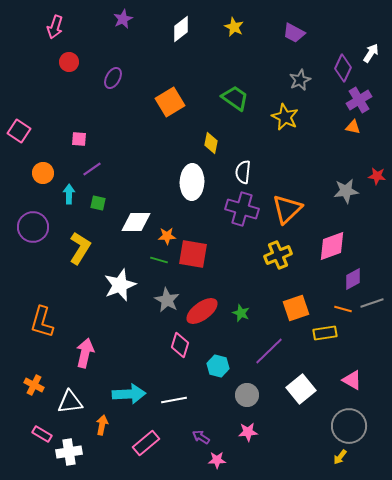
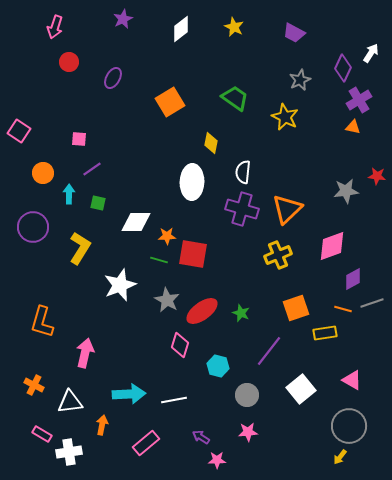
purple line at (269, 351): rotated 8 degrees counterclockwise
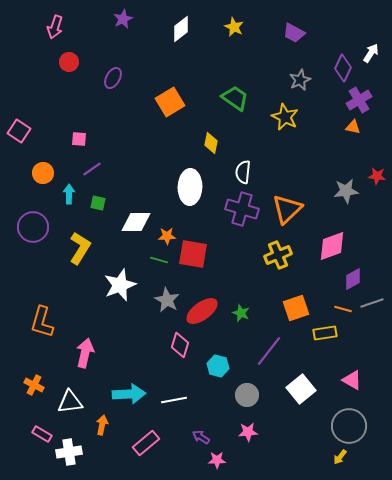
white ellipse at (192, 182): moved 2 px left, 5 px down
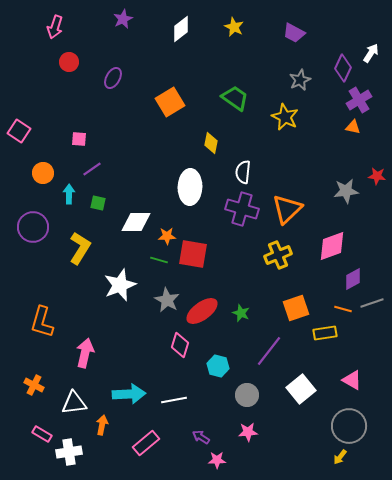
white triangle at (70, 402): moved 4 px right, 1 px down
